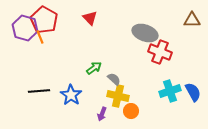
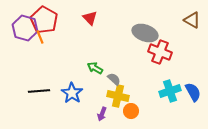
brown triangle: rotated 30 degrees clockwise
green arrow: moved 1 px right; rotated 112 degrees counterclockwise
blue star: moved 1 px right, 2 px up
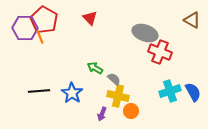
purple hexagon: rotated 15 degrees counterclockwise
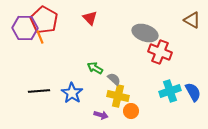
purple arrow: moved 1 px left, 1 px down; rotated 96 degrees counterclockwise
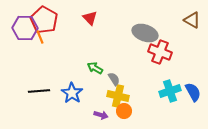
gray semicircle: rotated 16 degrees clockwise
orange circle: moved 7 px left
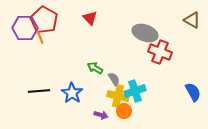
cyan cross: moved 35 px left
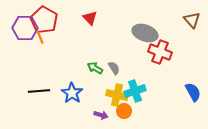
brown triangle: rotated 18 degrees clockwise
gray semicircle: moved 11 px up
yellow cross: moved 1 px left, 1 px up
